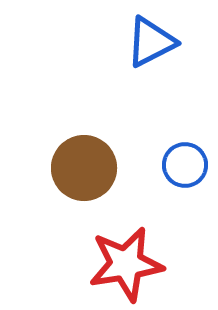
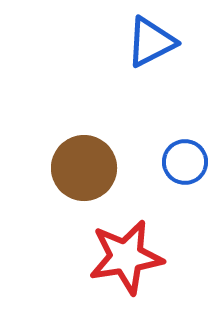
blue circle: moved 3 px up
red star: moved 7 px up
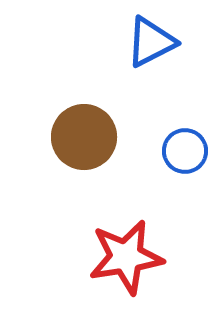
blue circle: moved 11 px up
brown circle: moved 31 px up
